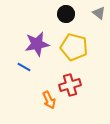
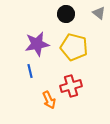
blue line: moved 6 px right, 4 px down; rotated 48 degrees clockwise
red cross: moved 1 px right, 1 px down
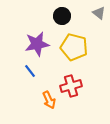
black circle: moved 4 px left, 2 px down
blue line: rotated 24 degrees counterclockwise
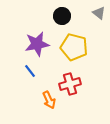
red cross: moved 1 px left, 2 px up
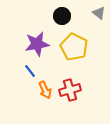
yellow pentagon: rotated 12 degrees clockwise
red cross: moved 6 px down
orange arrow: moved 4 px left, 10 px up
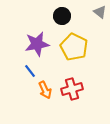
gray triangle: moved 1 px right, 1 px up
red cross: moved 2 px right, 1 px up
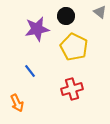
black circle: moved 4 px right
purple star: moved 15 px up
orange arrow: moved 28 px left, 13 px down
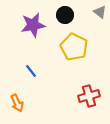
black circle: moved 1 px left, 1 px up
purple star: moved 4 px left, 4 px up
blue line: moved 1 px right
red cross: moved 17 px right, 7 px down
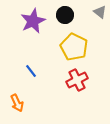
purple star: moved 4 px up; rotated 15 degrees counterclockwise
red cross: moved 12 px left, 16 px up; rotated 10 degrees counterclockwise
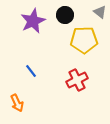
yellow pentagon: moved 10 px right, 7 px up; rotated 28 degrees counterclockwise
